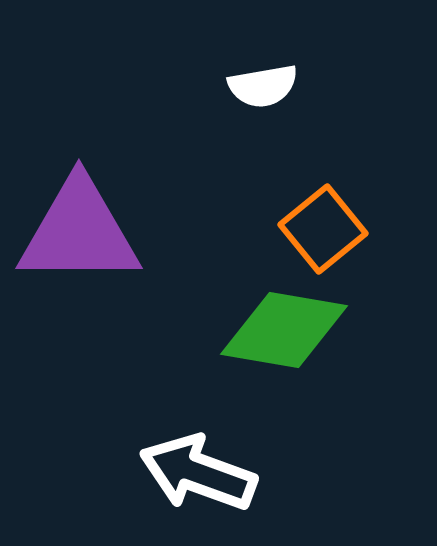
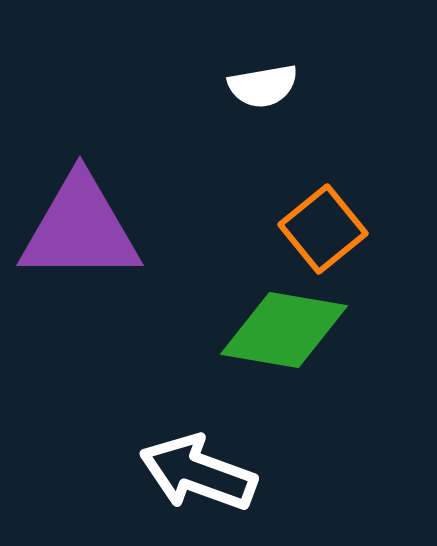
purple triangle: moved 1 px right, 3 px up
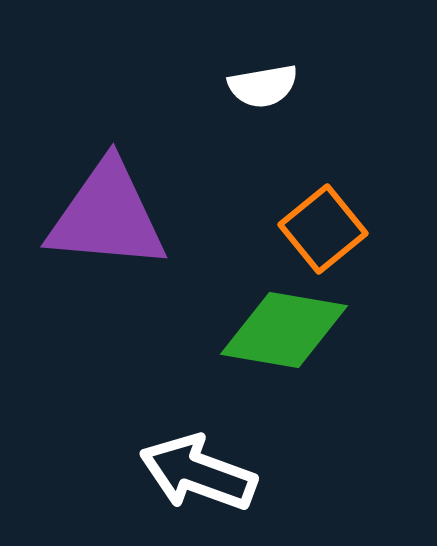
purple triangle: moved 27 px right, 13 px up; rotated 5 degrees clockwise
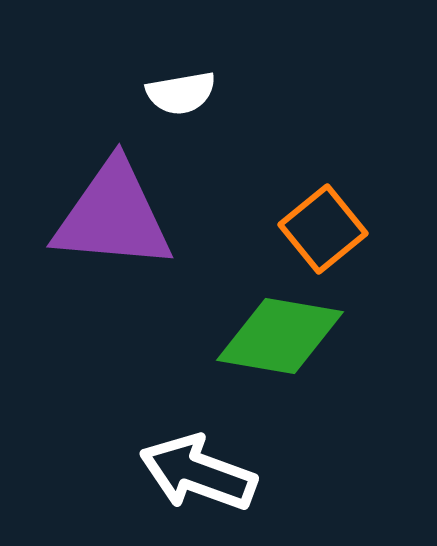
white semicircle: moved 82 px left, 7 px down
purple triangle: moved 6 px right
green diamond: moved 4 px left, 6 px down
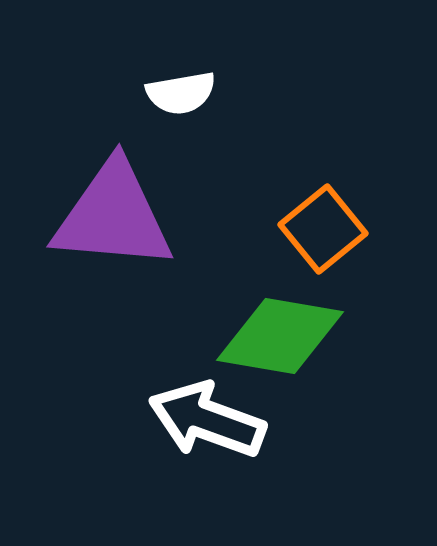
white arrow: moved 9 px right, 53 px up
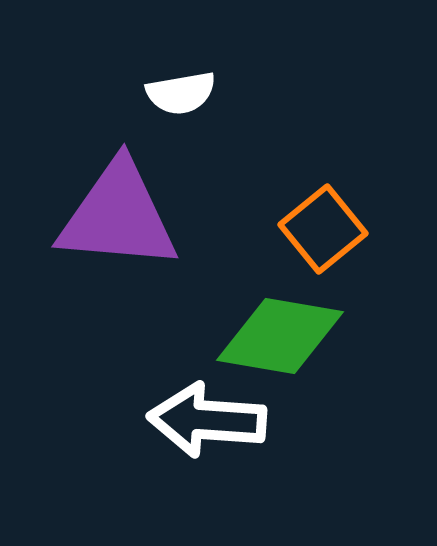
purple triangle: moved 5 px right
white arrow: rotated 16 degrees counterclockwise
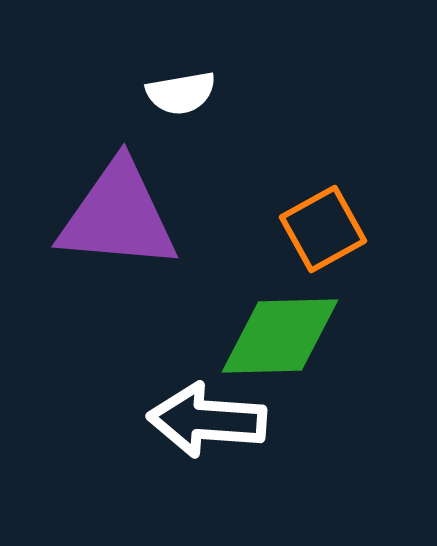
orange square: rotated 10 degrees clockwise
green diamond: rotated 11 degrees counterclockwise
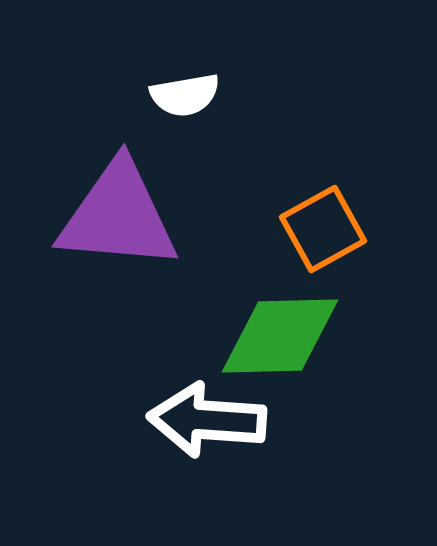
white semicircle: moved 4 px right, 2 px down
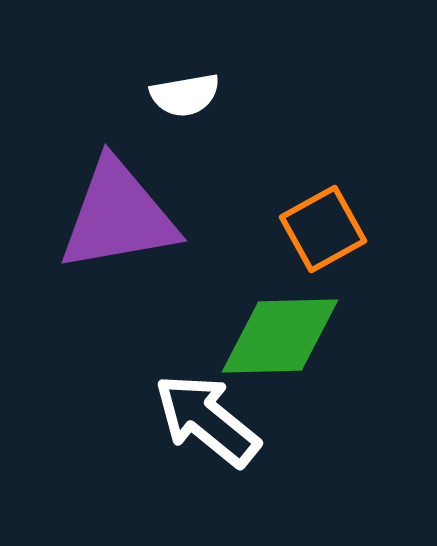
purple triangle: rotated 15 degrees counterclockwise
white arrow: rotated 35 degrees clockwise
